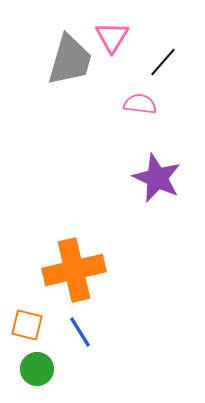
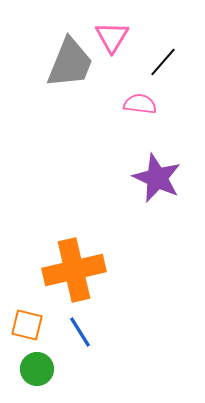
gray trapezoid: moved 3 px down; rotated 6 degrees clockwise
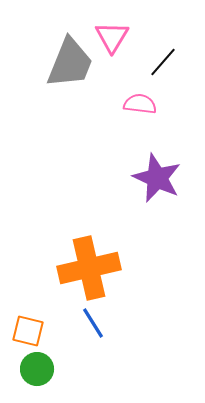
orange cross: moved 15 px right, 2 px up
orange square: moved 1 px right, 6 px down
blue line: moved 13 px right, 9 px up
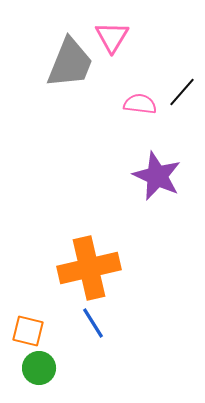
black line: moved 19 px right, 30 px down
purple star: moved 2 px up
green circle: moved 2 px right, 1 px up
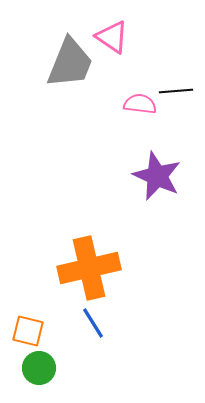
pink triangle: rotated 27 degrees counterclockwise
black line: moved 6 px left, 1 px up; rotated 44 degrees clockwise
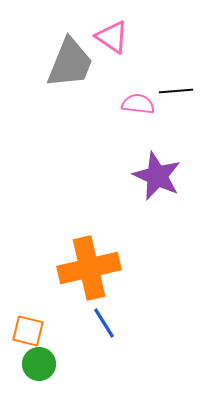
pink semicircle: moved 2 px left
blue line: moved 11 px right
green circle: moved 4 px up
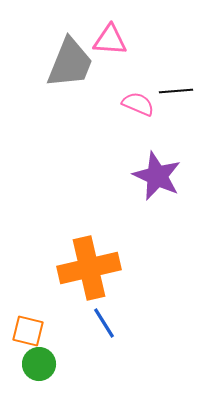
pink triangle: moved 2 px left, 3 px down; rotated 30 degrees counterclockwise
pink semicircle: rotated 16 degrees clockwise
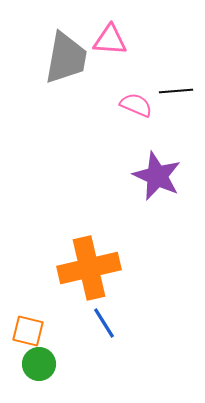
gray trapezoid: moved 4 px left, 5 px up; rotated 12 degrees counterclockwise
pink semicircle: moved 2 px left, 1 px down
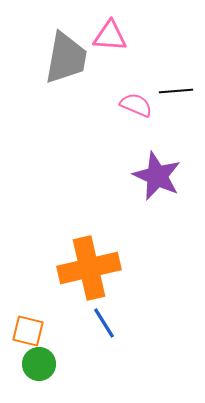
pink triangle: moved 4 px up
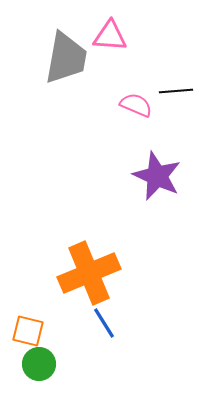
orange cross: moved 5 px down; rotated 10 degrees counterclockwise
